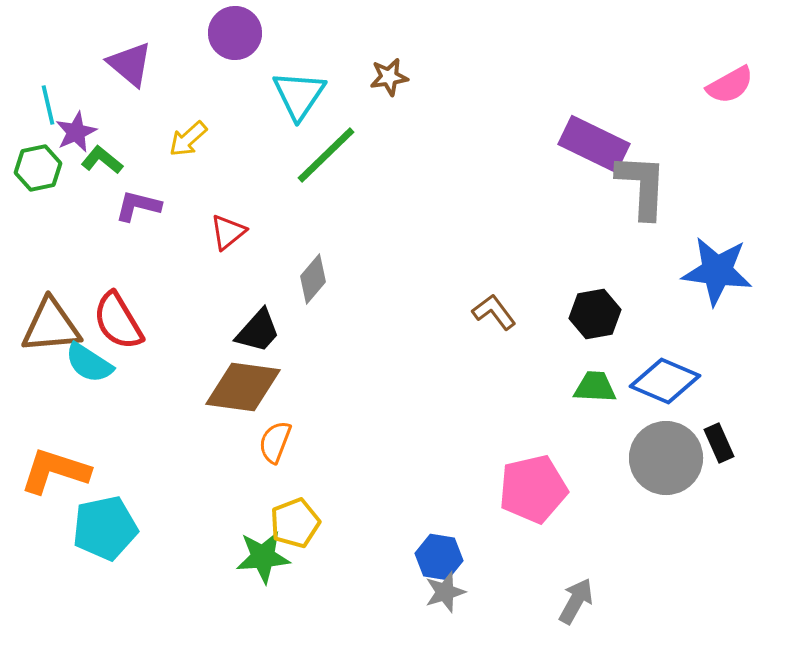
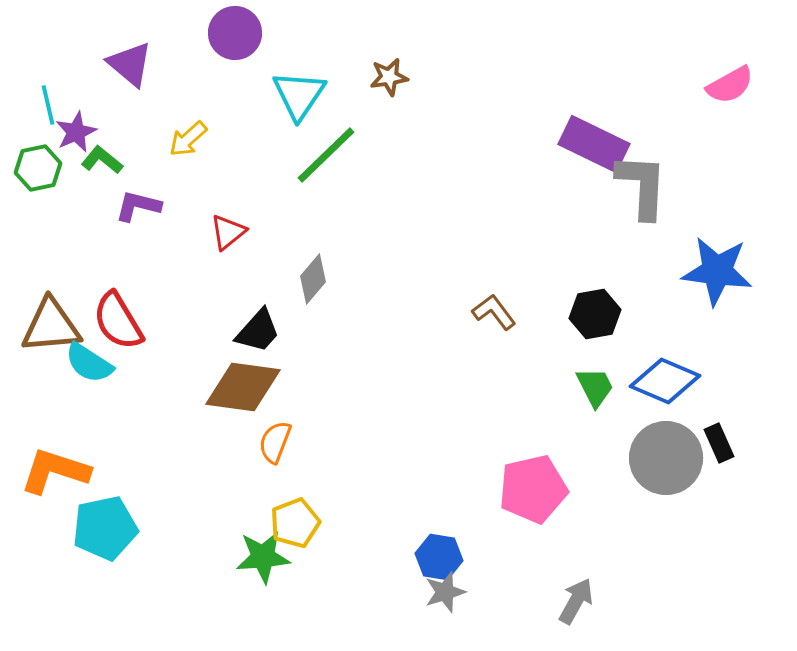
green trapezoid: rotated 60 degrees clockwise
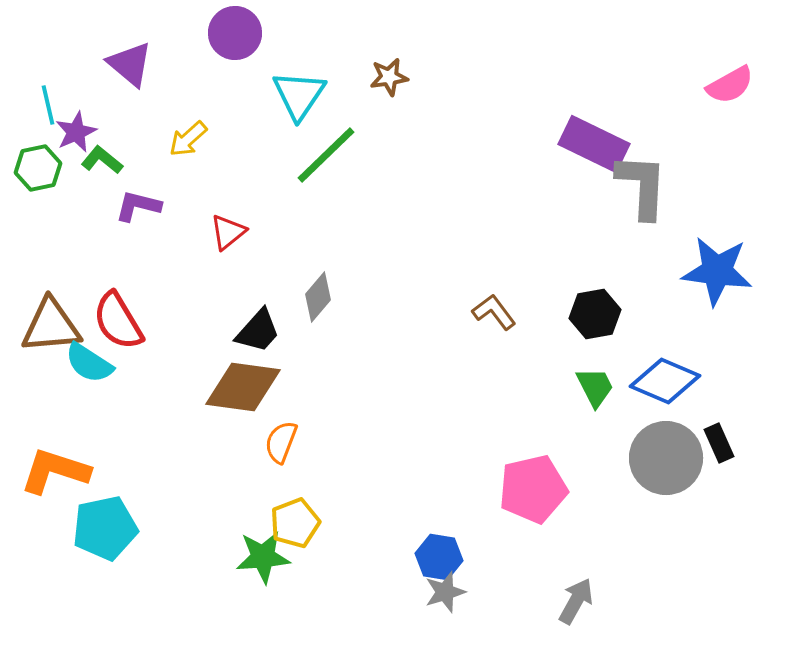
gray diamond: moved 5 px right, 18 px down
orange semicircle: moved 6 px right
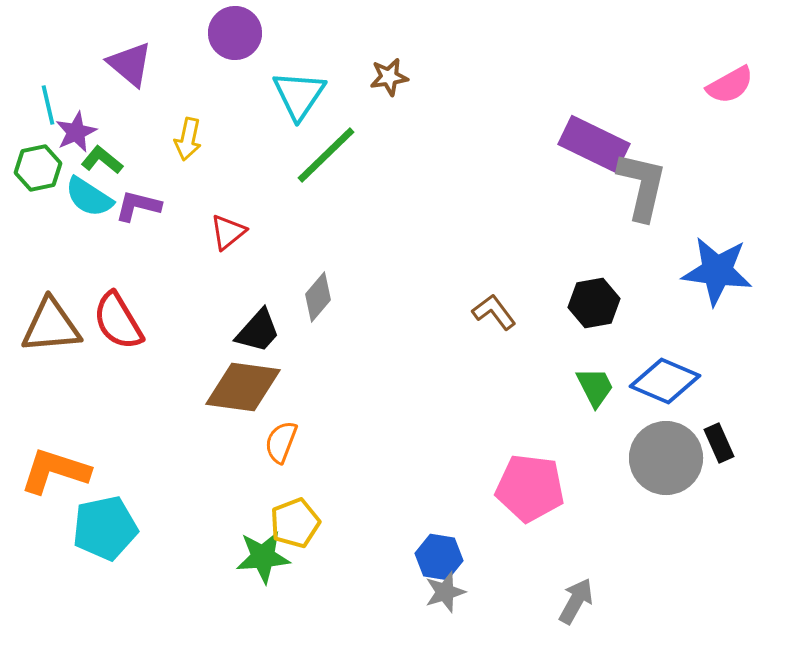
yellow arrow: rotated 36 degrees counterclockwise
gray L-shape: rotated 10 degrees clockwise
black hexagon: moved 1 px left, 11 px up
cyan semicircle: moved 166 px up
pink pentagon: moved 3 px left, 1 px up; rotated 20 degrees clockwise
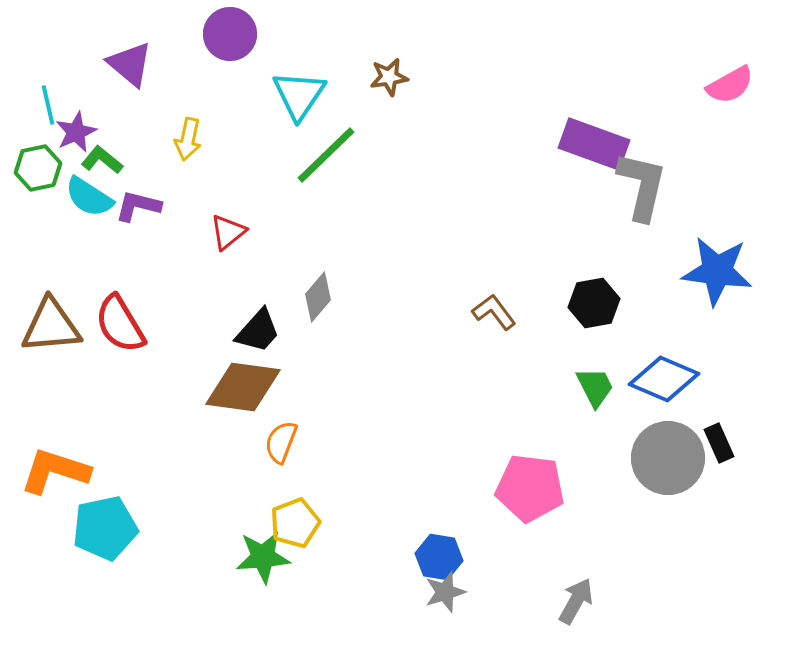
purple circle: moved 5 px left, 1 px down
purple rectangle: rotated 6 degrees counterclockwise
red semicircle: moved 2 px right, 3 px down
blue diamond: moved 1 px left, 2 px up
gray circle: moved 2 px right
